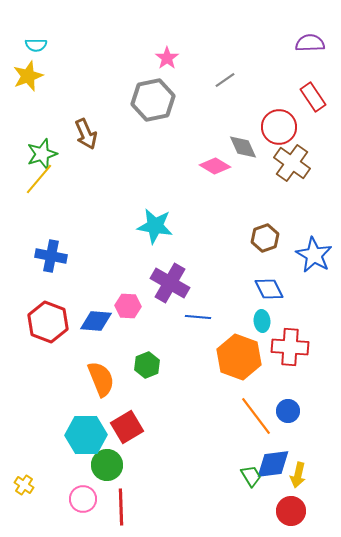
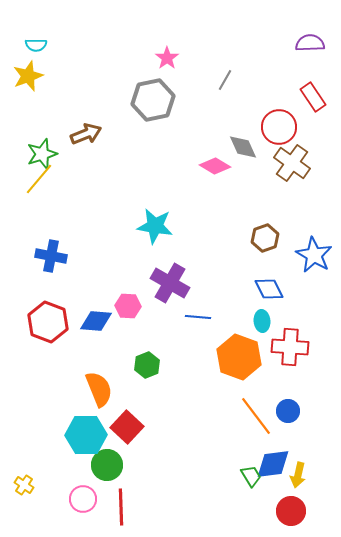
gray line at (225, 80): rotated 25 degrees counterclockwise
brown arrow at (86, 134): rotated 88 degrees counterclockwise
orange semicircle at (101, 379): moved 2 px left, 10 px down
red square at (127, 427): rotated 16 degrees counterclockwise
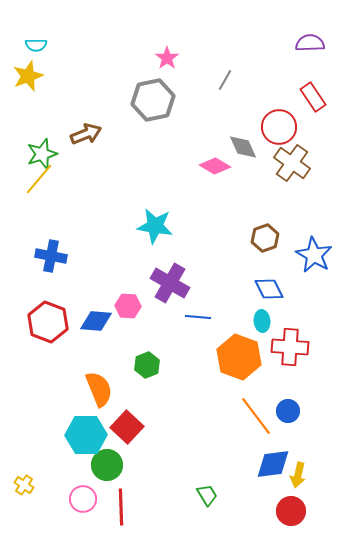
green trapezoid at (251, 476): moved 44 px left, 19 px down
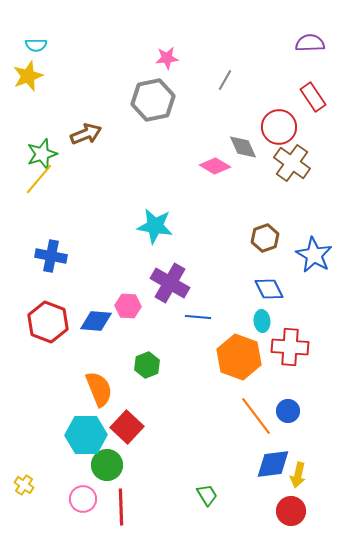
pink star at (167, 58): rotated 30 degrees clockwise
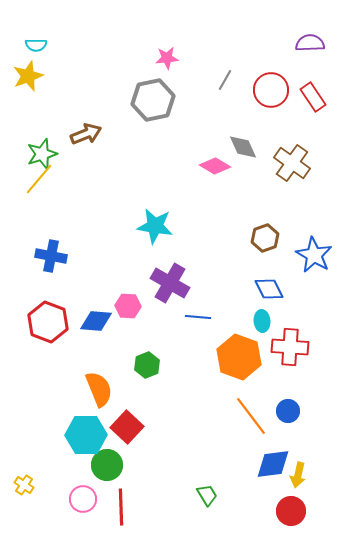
red circle at (279, 127): moved 8 px left, 37 px up
orange line at (256, 416): moved 5 px left
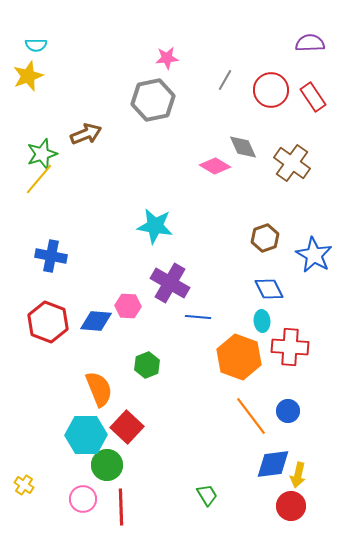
red circle at (291, 511): moved 5 px up
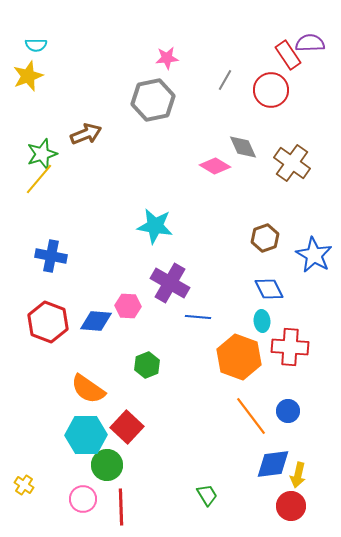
red rectangle at (313, 97): moved 25 px left, 42 px up
orange semicircle at (99, 389): moved 11 px left; rotated 147 degrees clockwise
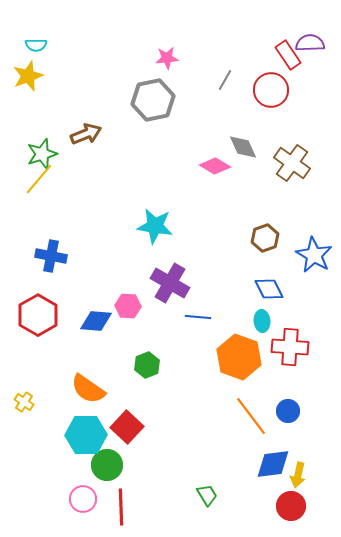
red hexagon at (48, 322): moved 10 px left, 7 px up; rotated 9 degrees clockwise
yellow cross at (24, 485): moved 83 px up
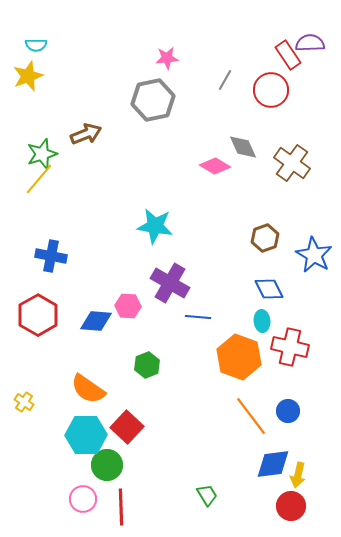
red cross at (290, 347): rotated 9 degrees clockwise
